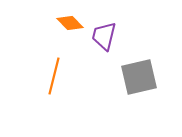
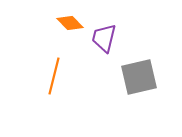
purple trapezoid: moved 2 px down
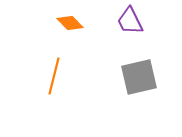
purple trapezoid: moved 26 px right, 17 px up; rotated 40 degrees counterclockwise
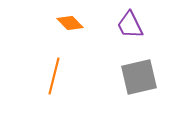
purple trapezoid: moved 4 px down
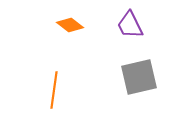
orange diamond: moved 2 px down; rotated 8 degrees counterclockwise
orange line: moved 14 px down; rotated 6 degrees counterclockwise
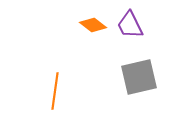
orange diamond: moved 23 px right
orange line: moved 1 px right, 1 px down
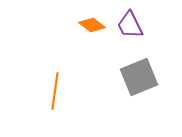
orange diamond: moved 1 px left
gray square: rotated 9 degrees counterclockwise
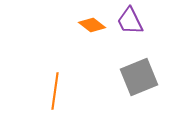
purple trapezoid: moved 4 px up
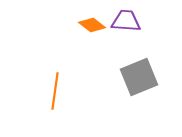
purple trapezoid: moved 4 px left; rotated 120 degrees clockwise
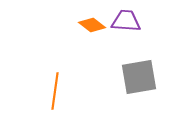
gray square: rotated 12 degrees clockwise
